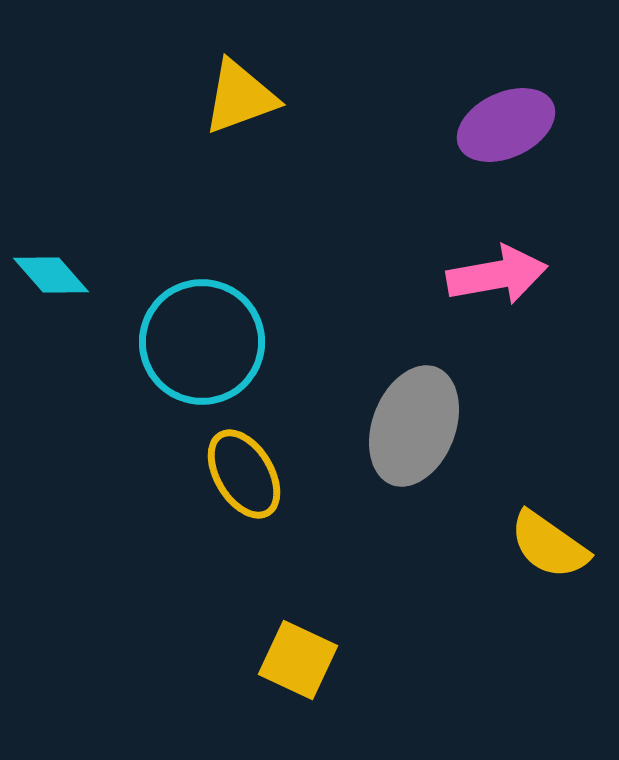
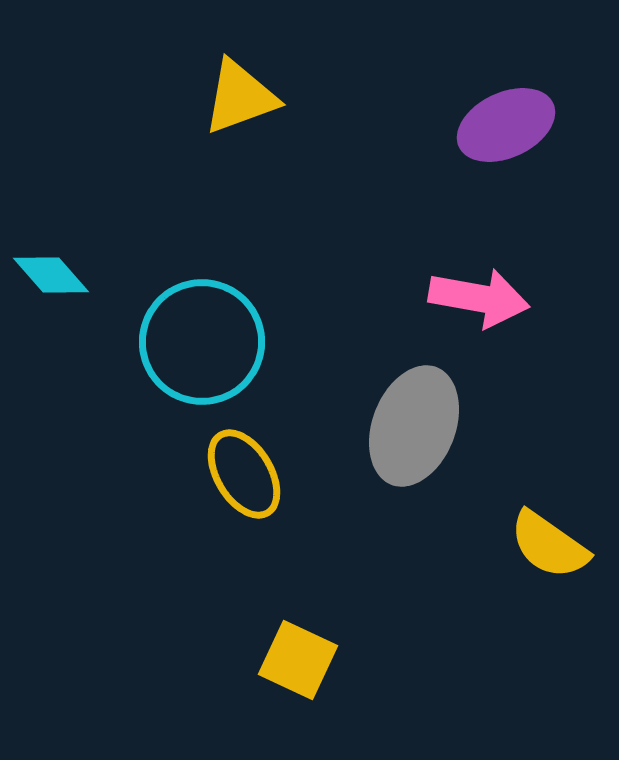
pink arrow: moved 18 px left, 23 px down; rotated 20 degrees clockwise
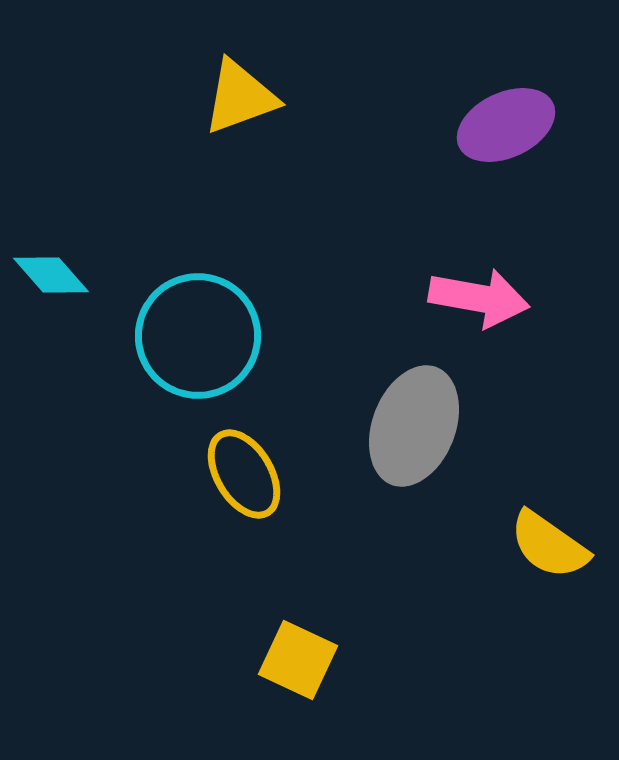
cyan circle: moved 4 px left, 6 px up
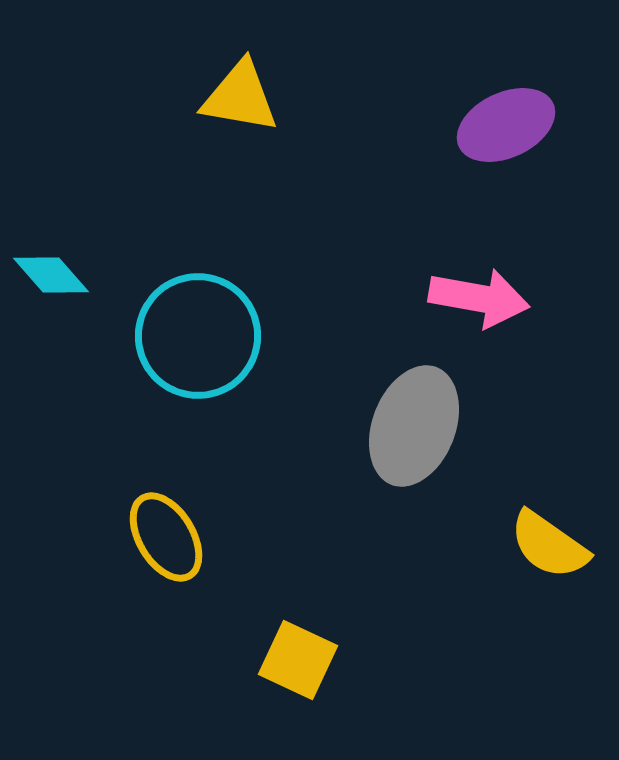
yellow triangle: rotated 30 degrees clockwise
yellow ellipse: moved 78 px left, 63 px down
